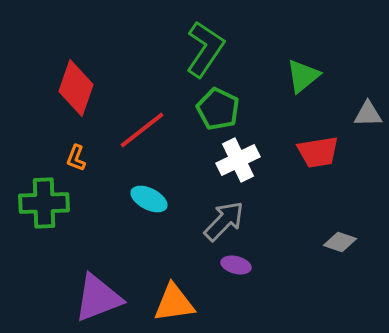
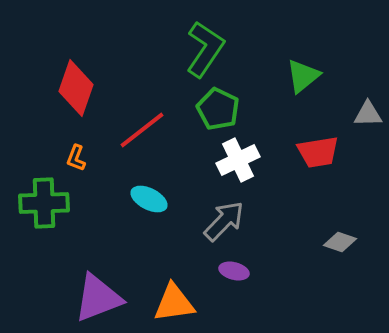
purple ellipse: moved 2 px left, 6 px down
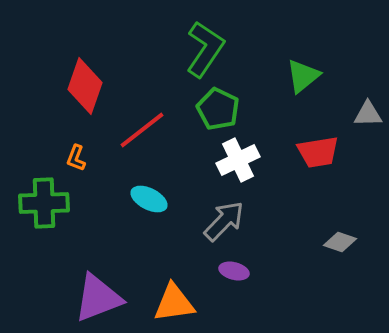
red diamond: moved 9 px right, 2 px up
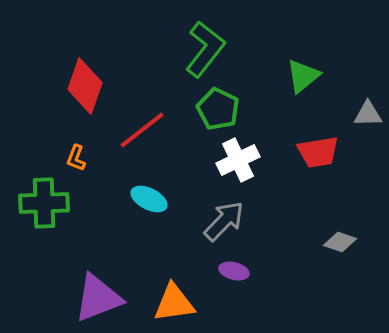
green L-shape: rotated 4 degrees clockwise
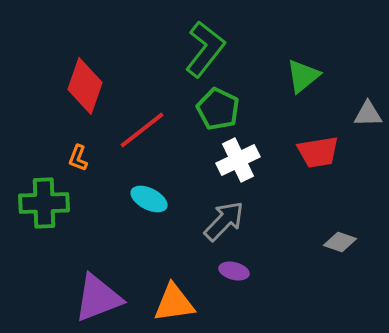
orange L-shape: moved 2 px right
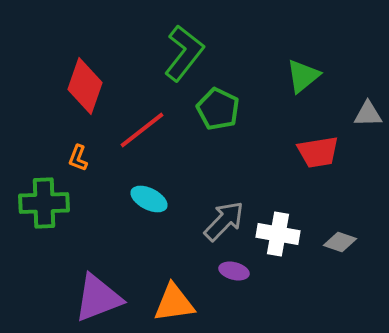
green L-shape: moved 21 px left, 4 px down
white cross: moved 40 px right, 74 px down; rotated 36 degrees clockwise
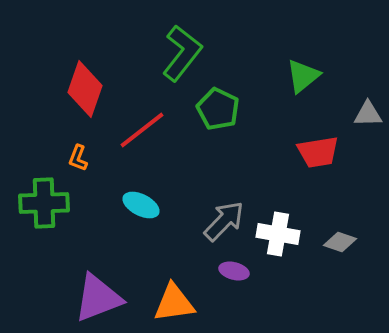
green L-shape: moved 2 px left
red diamond: moved 3 px down
cyan ellipse: moved 8 px left, 6 px down
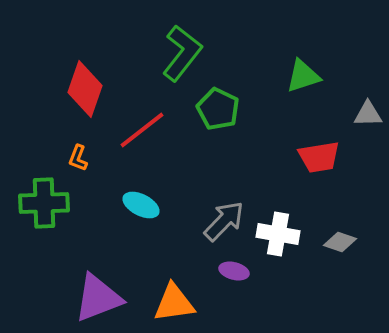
green triangle: rotated 21 degrees clockwise
red trapezoid: moved 1 px right, 5 px down
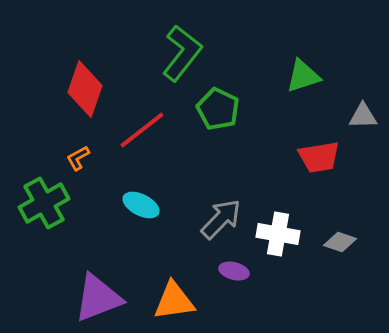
gray triangle: moved 5 px left, 2 px down
orange L-shape: rotated 40 degrees clockwise
green cross: rotated 27 degrees counterclockwise
gray arrow: moved 3 px left, 2 px up
orange triangle: moved 2 px up
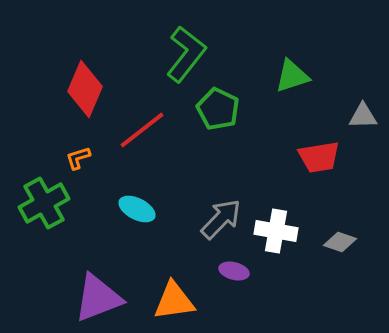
green L-shape: moved 4 px right, 1 px down
green triangle: moved 11 px left
red diamond: rotated 4 degrees clockwise
orange L-shape: rotated 12 degrees clockwise
cyan ellipse: moved 4 px left, 4 px down
white cross: moved 2 px left, 3 px up
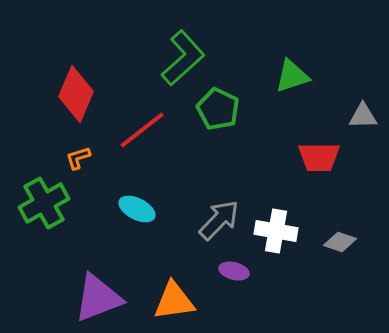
green L-shape: moved 3 px left, 4 px down; rotated 10 degrees clockwise
red diamond: moved 9 px left, 5 px down
red trapezoid: rotated 9 degrees clockwise
gray arrow: moved 2 px left, 1 px down
